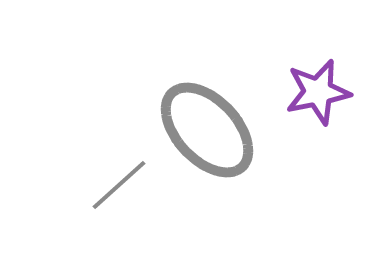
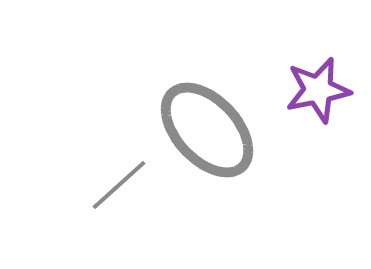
purple star: moved 2 px up
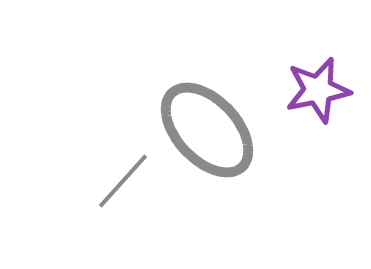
gray line: moved 4 px right, 4 px up; rotated 6 degrees counterclockwise
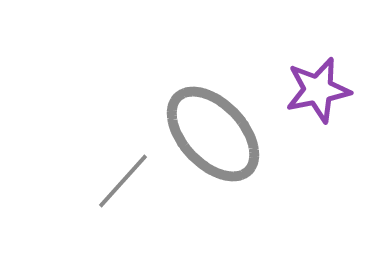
gray ellipse: moved 6 px right, 4 px down
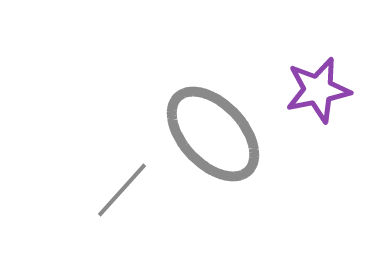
gray line: moved 1 px left, 9 px down
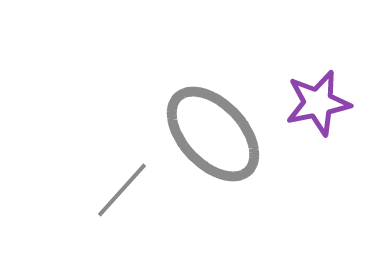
purple star: moved 13 px down
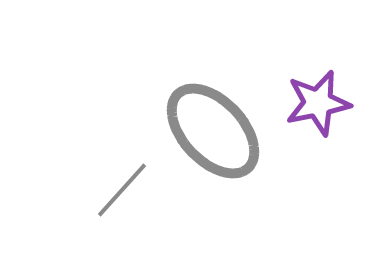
gray ellipse: moved 3 px up
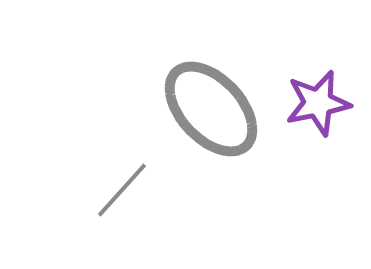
gray ellipse: moved 2 px left, 22 px up
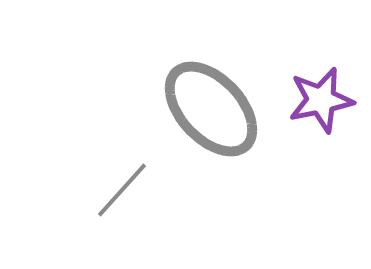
purple star: moved 3 px right, 3 px up
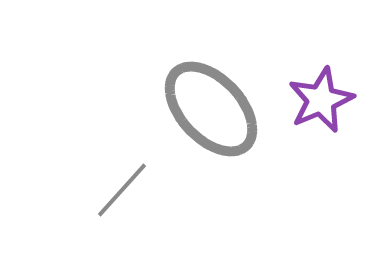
purple star: rotated 12 degrees counterclockwise
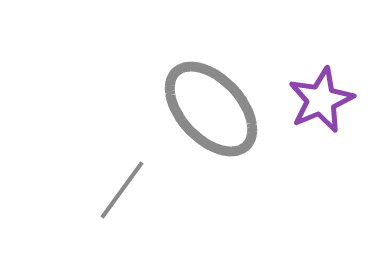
gray line: rotated 6 degrees counterclockwise
